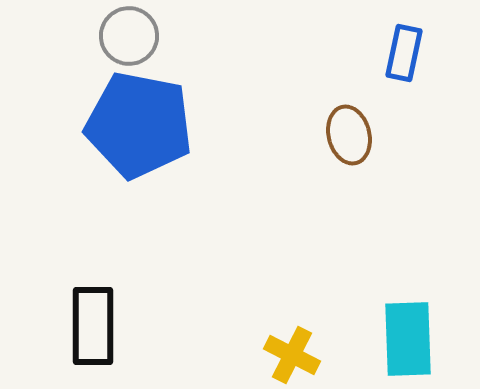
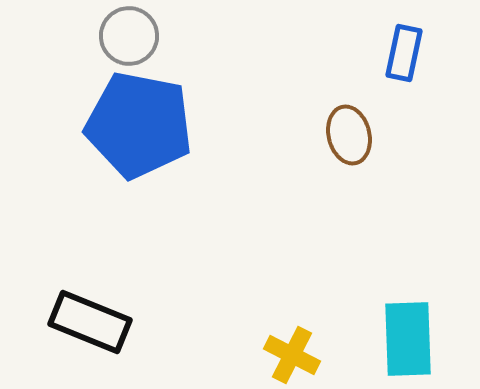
black rectangle: moved 3 px left, 4 px up; rotated 68 degrees counterclockwise
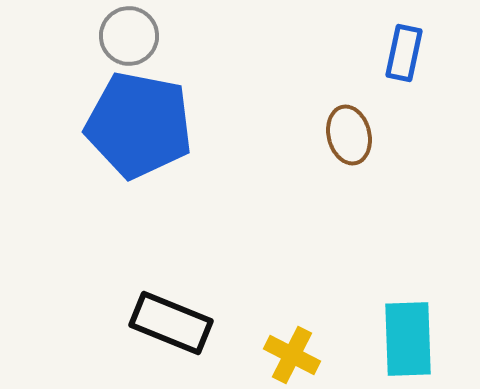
black rectangle: moved 81 px right, 1 px down
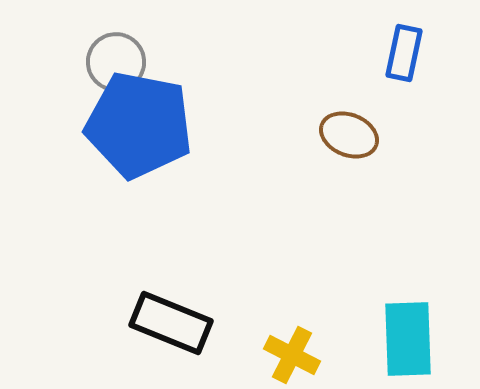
gray circle: moved 13 px left, 26 px down
brown ellipse: rotated 54 degrees counterclockwise
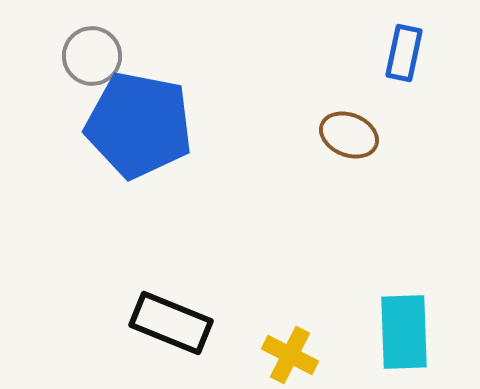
gray circle: moved 24 px left, 6 px up
cyan rectangle: moved 4 px left, 7 px up
yellow cross: moved 2 px left
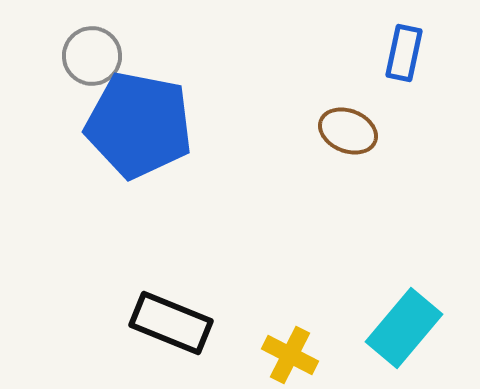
brown ellipse: moved 1 px left, 4 px up
cyan rectangle: moved 4 px up; rotated 42 degrees clockwise
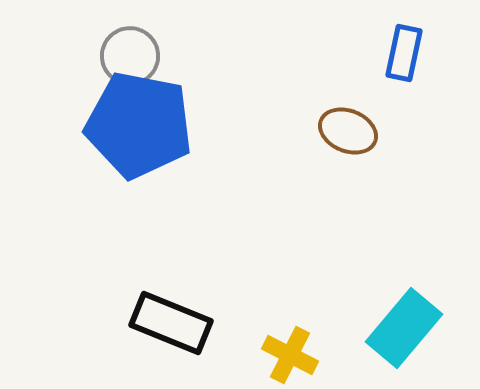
gray circle: moved 38 px right
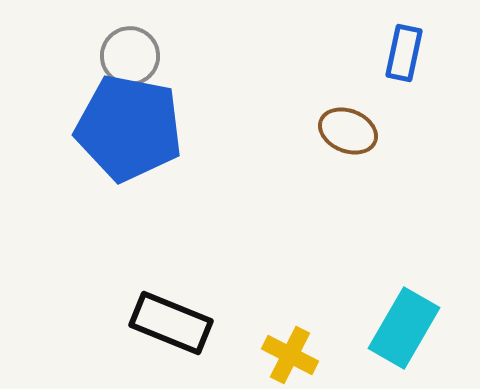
blue pentagon: moved 10 px left, 3 px down
cyan rectangle: rotated 10 degrees counterclockwise
